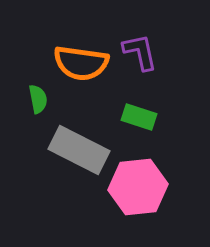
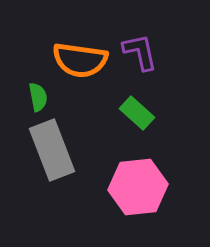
orange semicircle: moved 1 px left, 3 px up
green semicircle: moved 2 px up
green rectangle: moved 2 px left, 4 px up; rotated 24 degrees clockwise
gray rectangle: moved 27 px left; rotated 42 degrees clockwise
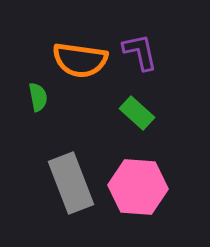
gray rectangle: moved 19 px right, 33 px down
pink hexagon: rotated 10 degrees clockwise
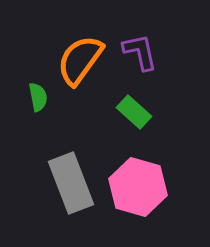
orange semicircle: rotated 118 degrees clockwise
green rectangle: moved 3 px left, 1 px up
pink hexagon: rotated 12 degrees clockwise
